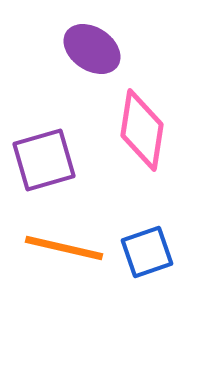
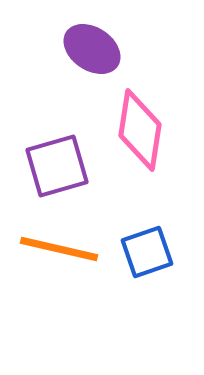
pink diamond: moved 2 px left
purple square: moved 13 px right, 6 px down
orange line: moved 5 px left, 1 px down
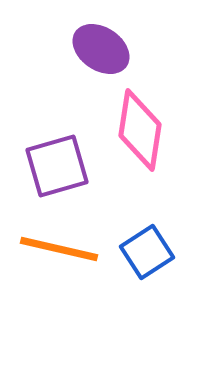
purple ellipse: moved 9 px right
blue square: rotated 14 degrees counterclockwise
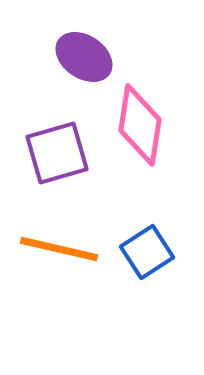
purple ellipse: moved 17 px left, 8 px down
pink diamond: moved 5 px up
purple square: moved 13 px up
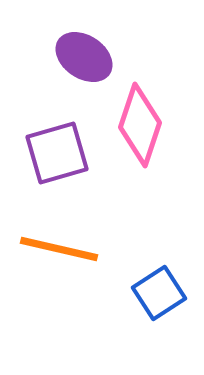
pink diamond: rotated 10 degrees clockwise
blue square: moved 12 px right, 41 px down
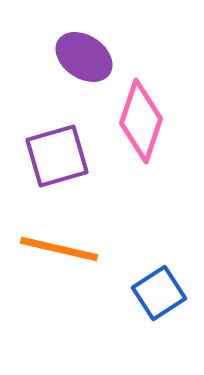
pink diamond: moved 1 px right, 4 px up
purple square: moved 3 px down
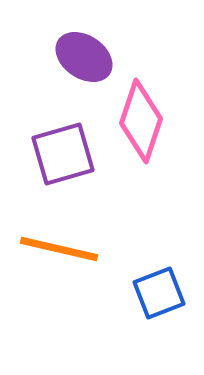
purple square: moved 6 px right, 2 px up
blue square: rotated 12 degrees clockwise
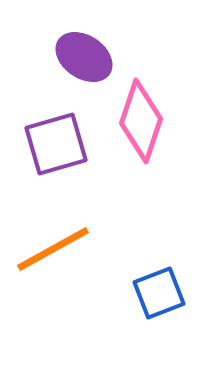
purple square: moved 7 px left, 10 px up
orange line: moved 6 px left; rotated 42 degrees counterclockwise
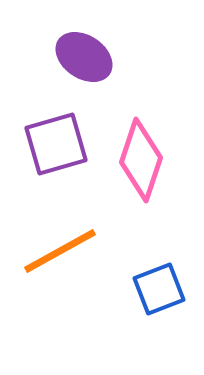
pink diamond: moved 39 px down
orange line: moved 7 px right, 2 px down
blue square: moved 4 px up
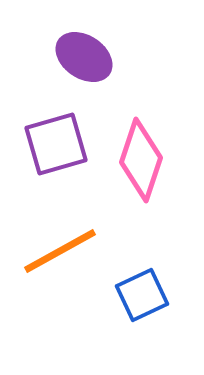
blue square: moved 17 px left, 6 px down; rotated 4 degrees counterclockwise
